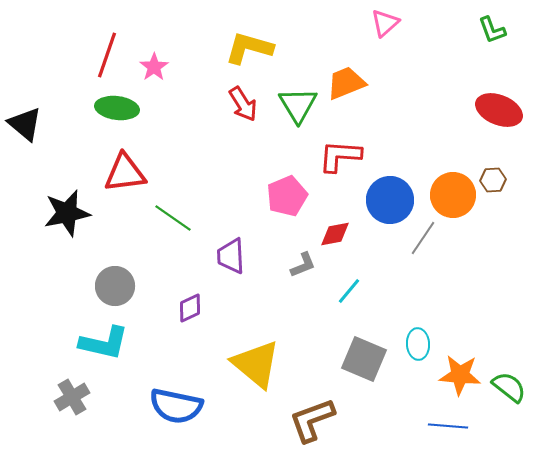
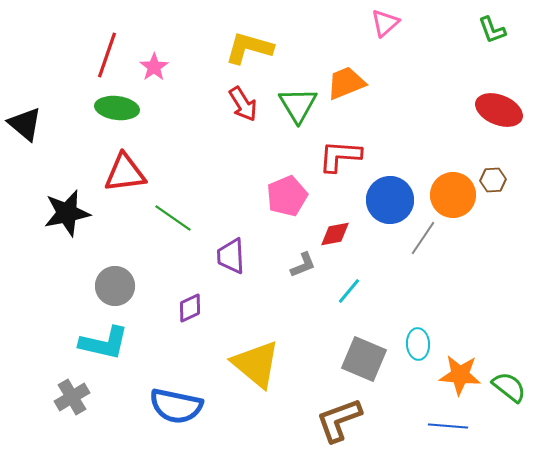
brown L-shape: moved 27 px right
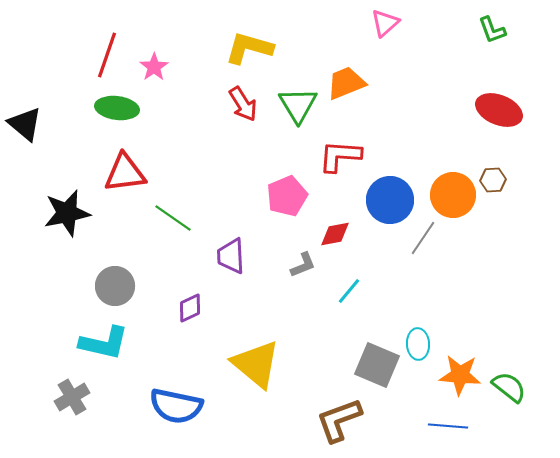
gray square: moved 13 px right, 6 px down
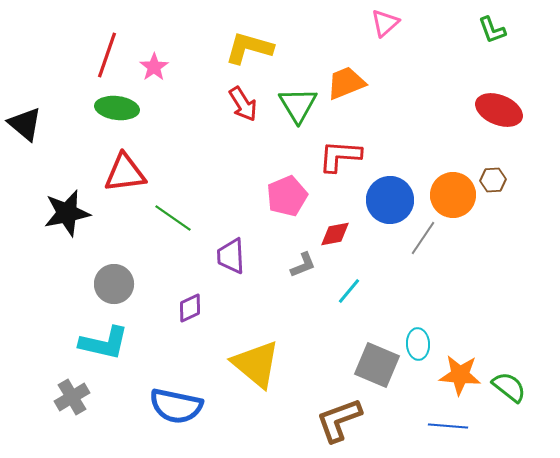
gray circle: moved 1 px left, 2 px up
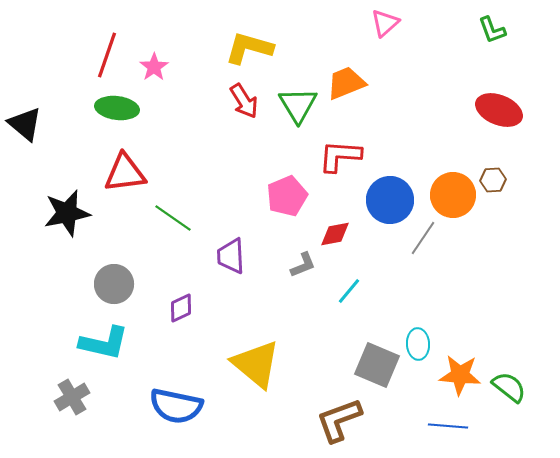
red arrow: moved 1 px right, 3 px up
purple diamond: moved 9 px left
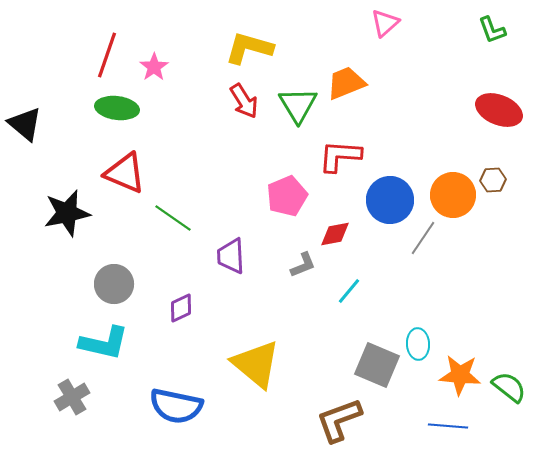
red triangle: rotated 30 degrees clockwise
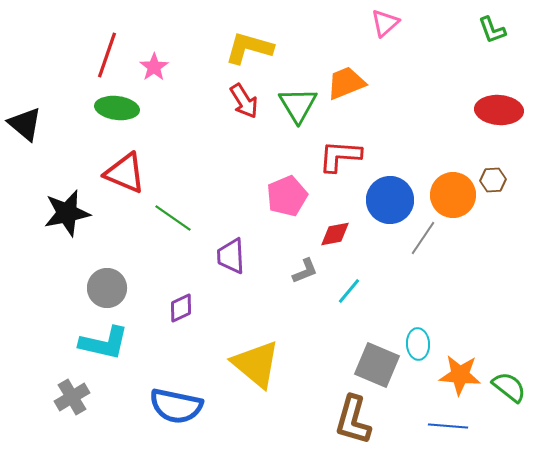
red ellipse: rotated 18 degrees counterclockwise
gray L-shape: moved 2 px right, 6 px down
gray circle: moved 7 px left, 4 px down
brown L-shape: moved 14 px right; rotated 54 degrees counterclockwise
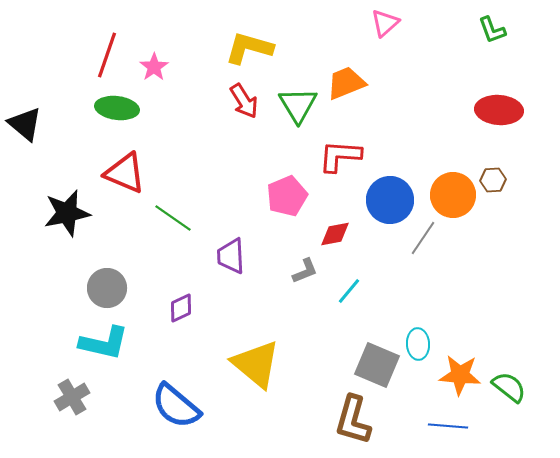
blue semicircle: rotated 28 degrees clockwise
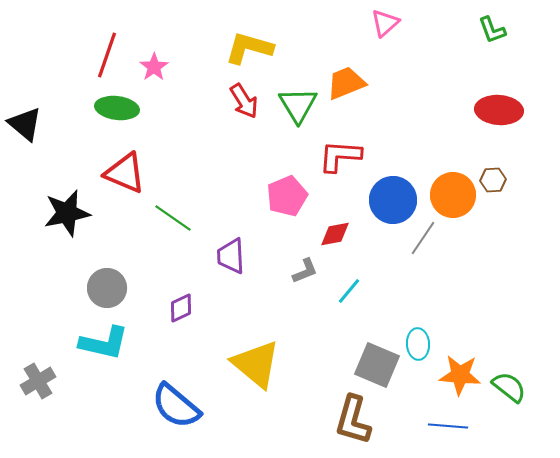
blue circle: moved 3 px right
gray cross: moved 34 px left, 16 px up
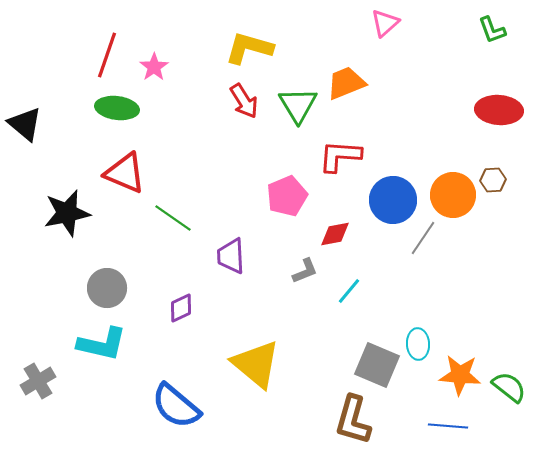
cyan L-shape: moved 2 px left, 1 px down
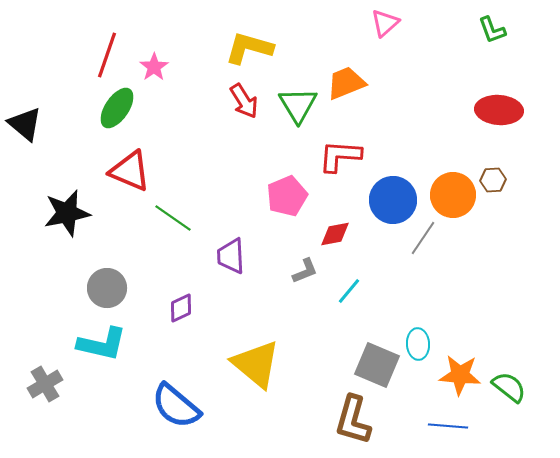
green ellipse: rotated 63 degrees counterclockwise
red triangle: moved 5 px right, 2 px up
gray cross: moved 7 px right, 3 px down
